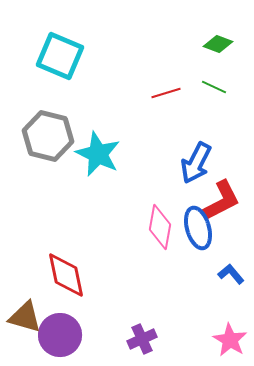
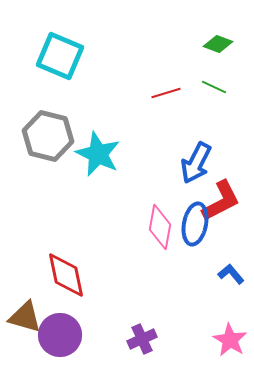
blue ellipse: moved 3 px left, 4 px up; rotated 27 degrees clockwise
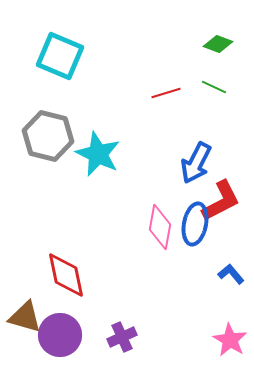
purple cross: moved 20 px left, 2 px up
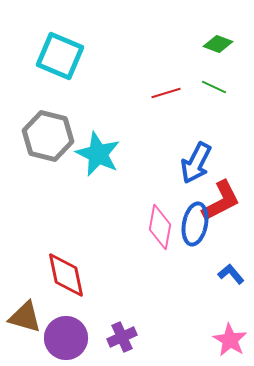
purple circle: moved 6 px right, 3 px down
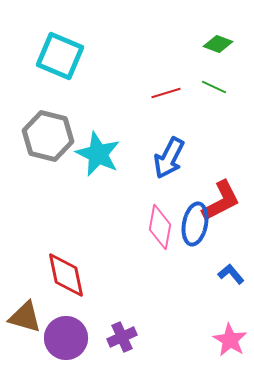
blue arrow: moved 27 px left, 5 px up
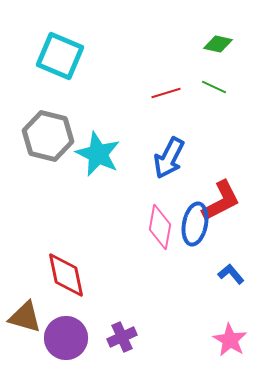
green diamond: rotated 8 degrees counterclockwise
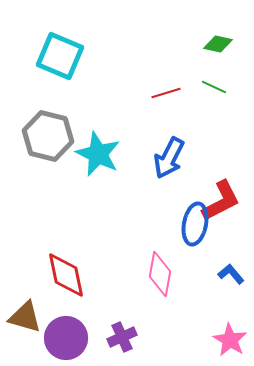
pink diamond: moved 47 px down
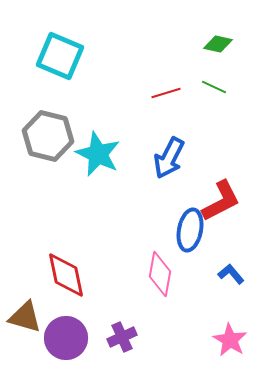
blue ellipse: moved 5 px left, 6 px down
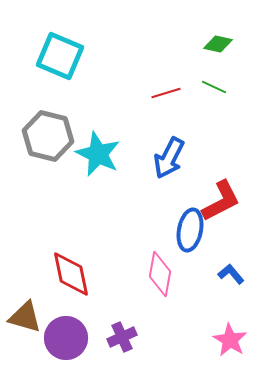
red diamond: moved 5 px right, 1 px up
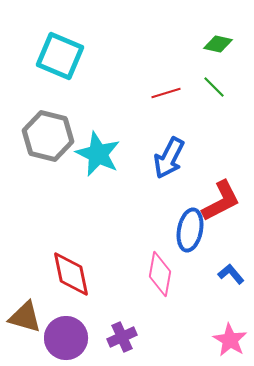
green line: rotated 20 degrees clockwise
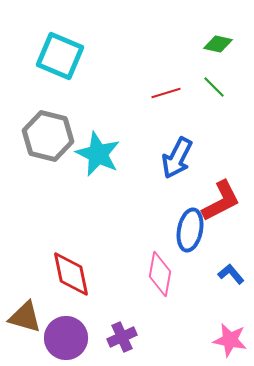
blue arrow: moved 8 px right
pink star: rotated 20 degrees counterclockwise
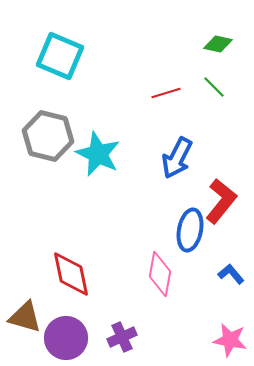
red L-shape: rotated 24 degrees counterclockwise
